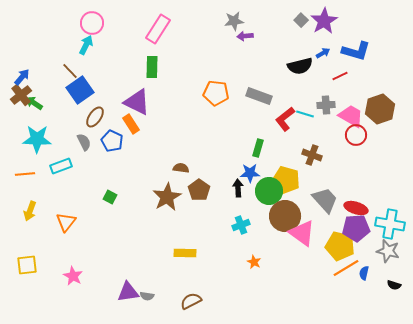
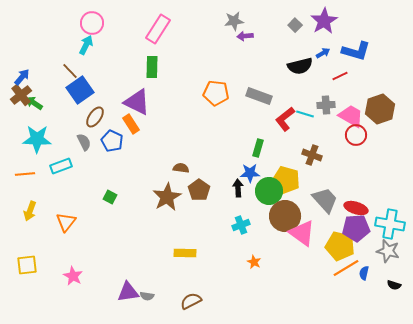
gray square at (301, 20): moved 6 px left, 5 px down
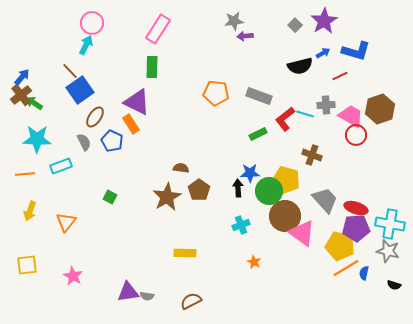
green rectangle at (258, 148): moved 14 px up; rotated 48 degrees clockwise
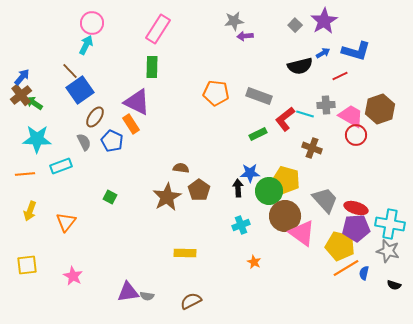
brown cross at (312, 155): moved 7 px up
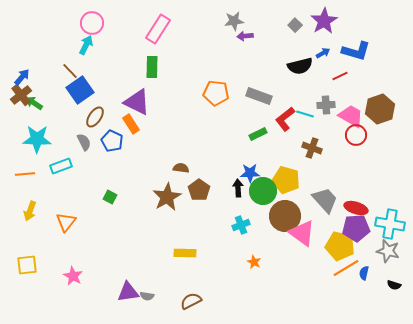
green circle at (269, 191): moved 6 px left
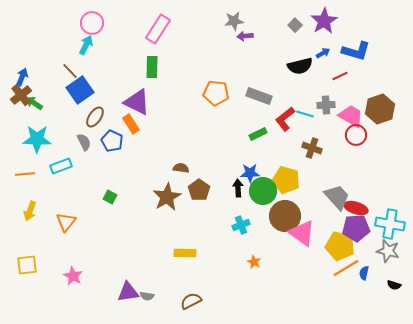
blue arrow at (22, 77): rotated 18 degrees counterclockwise
gray trapezoid at (325, 200): moved 12 px right, 3 px up
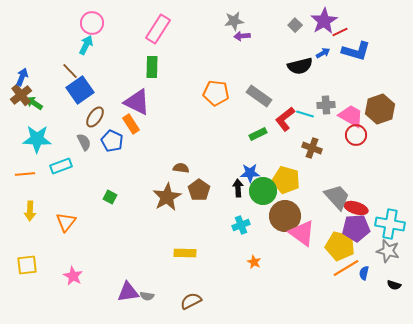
purple arrow at (245, 36): moved 3 px left
red line at (340, 76): moved 44 px up
gray rectangle at (259, 96): rotated 15 degrees clockwise
yellow arrow at (30, 211): rotated 18 degrees counterclockwise
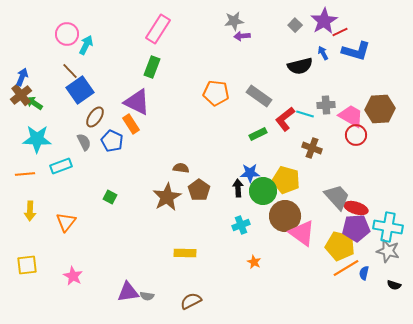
pink circle at (92, 23): moved 25 px left, 11 px down
blue arrow at (323, 53): rotated 88 degrees counterclockwise
green rectangle at (152, 67): rotated 20 degrees clockwise
brown hexagon at (380, 109): rotated 16 degrees clockwise
cyan cross at (390, 224): moved 2 px left, 3 px down
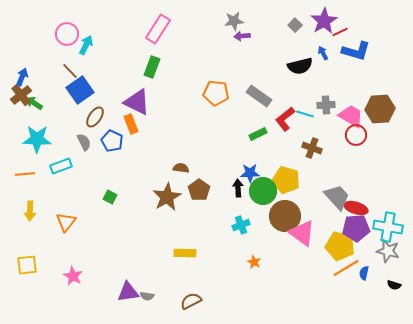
orange rectangle at (131, 124): rotated 12 degrees clockwise
